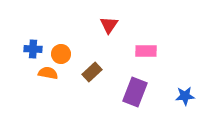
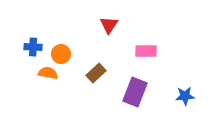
blue cross: moved 2 px up
brown rectangle: moved 4 px right, 1 px down
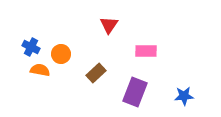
blue cross: moved 2 px left; rotated 24 degrees clockwise
orange semicircle: moved 8 px left, 3 px up
blue star: moved 1 px left
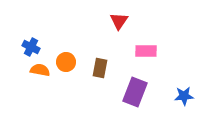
red triangle: moved 10 px right, 4 px up
orange circle: moved 5 px right, 8 px down
brown rectangle: moved 4 px right, 5 px up; rotated 36 degrees counterclockwise
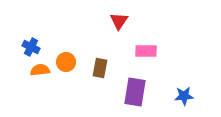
orange semicircle: rotated 18 degrees counterclockwise
purple rectangle: rotated 12 degrees counterclockwise
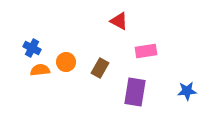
red triangle: rotated 36 degrees counterclockwise
blue cross: moved 1 px right, 1 px down
pink rectangle: rotated 10 degrees counterclockwise
brown rectangle: rotated 18 degrees clockwise
blue star: moved 3 px right, 5 px up
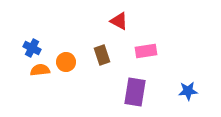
brown rectangle: moved 2 px right, 13 px up; rotated 48 degrees counterclockwise
blue star: moved 1 px right
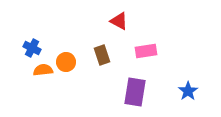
orange semicircle: moved 3 px right
blue star: rotated 30 degrees counterclockwise
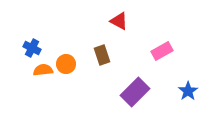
pink rectangle: moved 16 px right; rotated 20 degrees counterclockwise
orange circle: moved 2 px down
purple rectangle: rotated 36 degrees clockwise
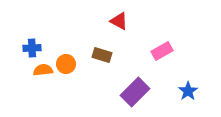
blue cross: rotated 30 degrees counterclockwise
brown rectangle: rotated 54 degrees counterclockwise
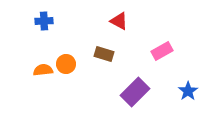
blue cross: moved 12 px right, 27 px up
brown rectangle: moved 2 px right, 1 px up
